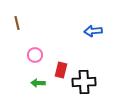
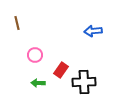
red rectangle: rotated 21 degrees clockwise
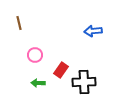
brown line: moved 2 px right
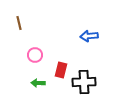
blue arrow: moved 4 px left, 5 px down
red rectangle: rotated 21 degrees counterclockwise
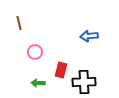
pink circle: moved 3 px up
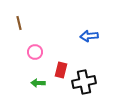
black cross: rotated 10 degrees counterclockwise
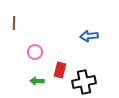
brown line: moved 5 px left; rotated 16 degrees clockwise
red rectangle: moved 1 px left
green arrow: moved 1 px left, 2 px up
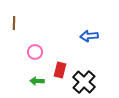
black cross: rotated 35 degrees counterclockwise
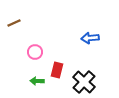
brown line: rotated 64 degrees clockwise
blue arrow: moved 1 px right, 2 px down
red rectangle: moved 3 px left
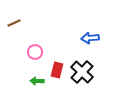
black cross: moved 2 px left, 10 px up
